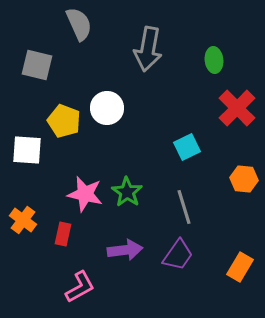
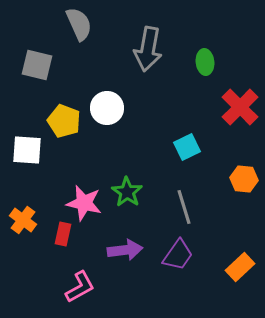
green ellipse: moved 9 px left, 2 px down
red cross: moved 3 px right, 1 px up
pink star: moved 1 px left, 9 px down
orange rectangle: rotated 16 degrees clockwise
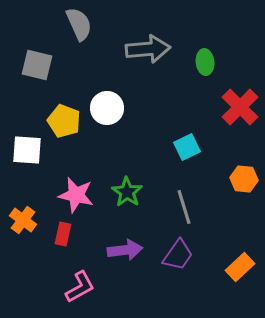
gray arrow: rotated 105 degrees counterclockwise
pink star: moved 8 px left, 8 px up
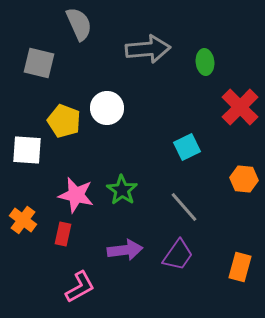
gray square: moved 2 px right, 2 px up
green star: moved 5 px left, 2 px up
gray line: rotated 24 degrees counterclockwise
orange rectangle: rotated 32 degrees counterclockwise
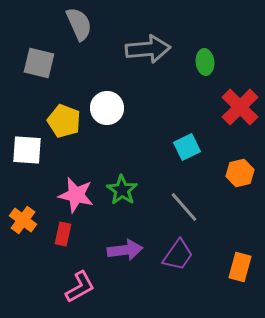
orange hexagon: moved 4 px left, 6 px up; rotated 20 degrees counterclockwise
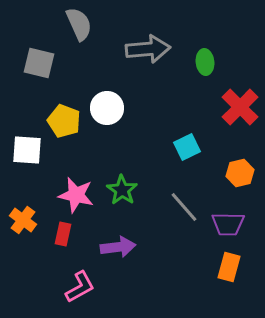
purple arrow: moved 7 px left, 3 px up
purple trapezoid: moved 50 px right, 31 px up; rotated 56 degrees clockwise
orange rectangle: moved 11 px left
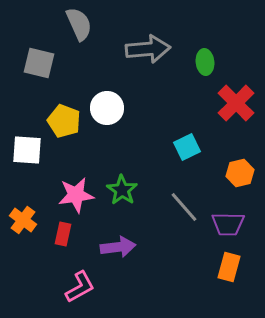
red cross: moved 4 px left, 4 px up
pink star: rotated 21 degrees counterclockwise
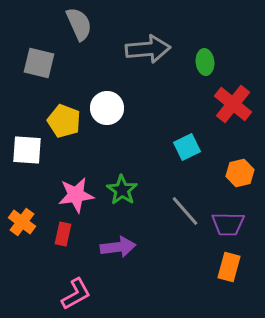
red cross: moved 3 px left, 1 px down; rotated 6 degrees counterclockwise
gray line: moved 1 px right, 4 px down
orange cross: moved 1 px left, 2 px down
pink L-shape: moved 4 px left, 7 px down
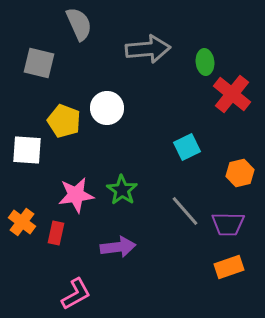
red cross: moved 1 px left, 10 px up
red rectangle: moved 7 px left, 1 px up
orange rectangle: rotated 56 degrees clockwise
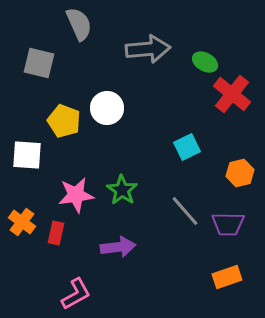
green ellipse: rotated 55 degrees counterclockwise
white square: moved 5 px down
orange rectangle: moved 2 px left, 10 px down
